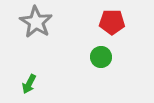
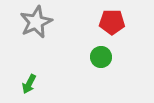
gray star: rotated 16 degrees clockwise
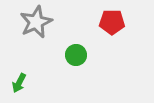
green circle: moved 25 px left, 2 px up
green arrow: moved 10 px left, 1 px up
